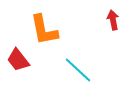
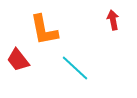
cyan line: moved 3 px left, 2 px up
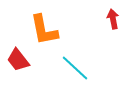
red arrow: moved 1 px up
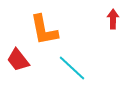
red arrow: rotated 12 degrees clockwise
cyan line: moved 3 px left
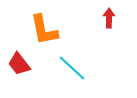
red arrow: moved 4 px left, 1 px up
red trapezoid: moved 1 px right, 4 px down
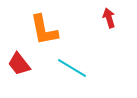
red arrow: rotated 18 degrees counterclockwise
cyan line: rotated 12 degrees counterclockwise
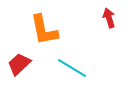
red trapezoid: rotated 85 degrees clockwise
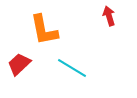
red arrow: moved 2 px up
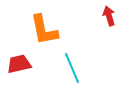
red trapezoid: rotated 30 degrees clockwise
cyan line: rotated 36 degrees clockwise
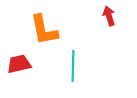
cyan line: moved 1 px right, 2 px up; rotated 24 degrees clockwise
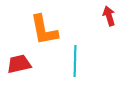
cyan line: moved 2 px right, 5 px up
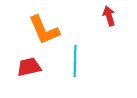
orange L-shape: rotated 12 degrees counterclockwise
red trapezoid: moved 10 px right, 3 px down
